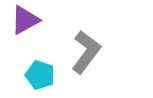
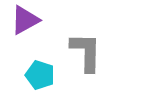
gray L-shape: rotated 36 degrees counterclockwise
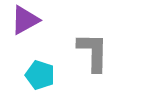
gray L-shape: moved 7 px right
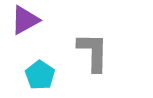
cyan pentagon: rotated 16 degrees clockwise
